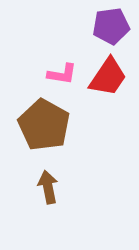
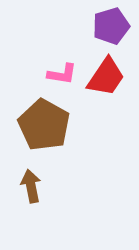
purple pentagon: rotated 9 degrees counterclockwise
red trapezoid: moved 2 px left
brown arrow: moved 17 px left, 1 px up
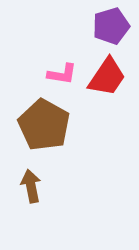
red trapezoid: moved 1 px right
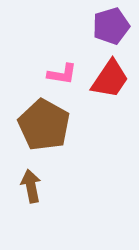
red trapezoid: moved 3 px right, 2 px down
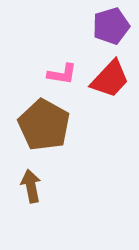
red trapezoid: rotated 9 degrees clockwise
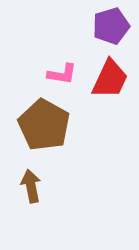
red trapezoid: rotated 18 degrees counterclockwise
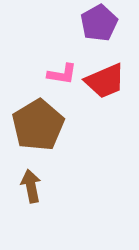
purple pentagon: moved 12 px left, 3 px up; rotated 12 degrees counterclockwise
red trapezoid: moved 5 px left, 2 px down; rotated 42 degrees clockwise
brown pentagon: moved 6 px left; rotated 12 degrees clockwise
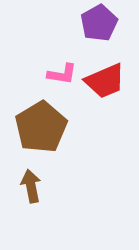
brown pentagon: moved 3 px right, 2 px down
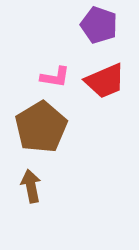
purple pentagon: moved 2 px down; rotated 24 degrees counterclockwise
pink L-shape: moved 7 px left, 3 px down
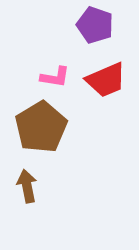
purple pentagon: moved 4 px left
red trapezoid: moved 1 px right, 1 px up
brown arrow: moved 4 px left
